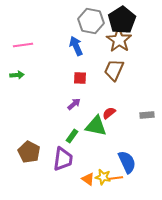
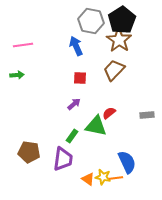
brown trapezoid: rotated 20 degrees clockwise
brown pentagon: rotated 20 degrees counterclockwise
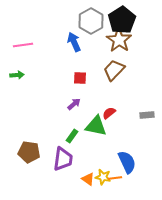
gray hexagon: rotated 20 degrees clockwise
blue arrow: moved 2 px left, 4 px up
orange line: moved 1 px left
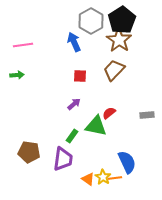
red square: moved 2 px up
yellow star: rotated 21 degrees clockwise
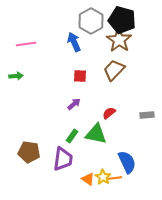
black pentagon: rotated 24 degrees counterclockwise
pink line: moved 3 px right, 1 px up
green arrow: moved 1 px left, 1 px down
green triangle: moved 8 px down
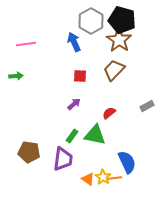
gray rectangle: moved 9 px up; rotated 24 degrees counterclockwise
green triangle: moved 1 px left, 1 px down
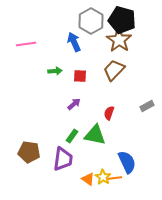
green arrow: moved 39 px right, 5 px up
red semicircle: rotated 32 degrees counterclockwise
